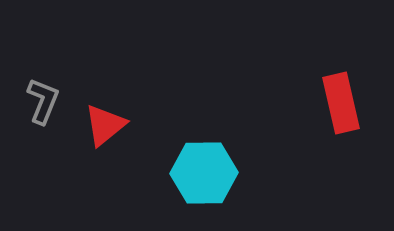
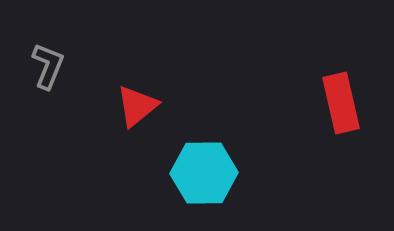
gray L-shape: moved 5 px right, 35 px up
red triangle: moved 32 px right, 19 px up
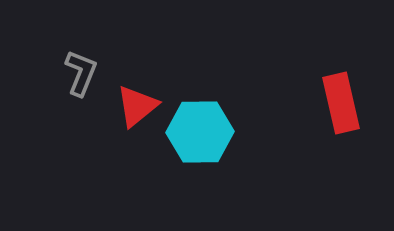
gray L-shape: moved 33 px right, 7 px down
cyan hexagon: moved 4 px left, 41 px up
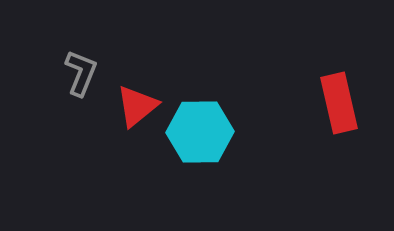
red rectangle: moved 2 px left
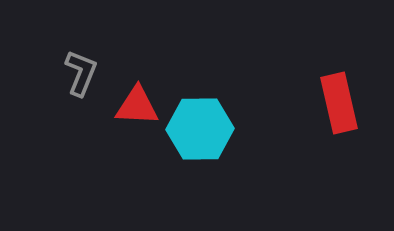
red triangle: rotated 42 degrees clockwise
cyan hexagon: moved 3 px up
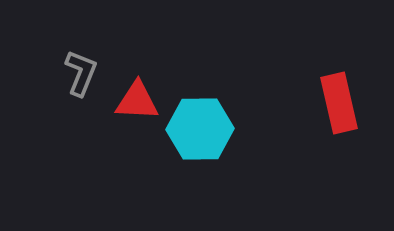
red triangle: moved 5 px up
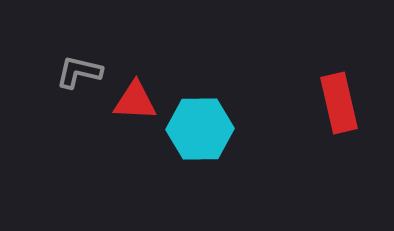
gray L-shape: moved 2 px left, 1 px up; rotated 99 degrees counterclockwise
red triangle: moved 2 px left
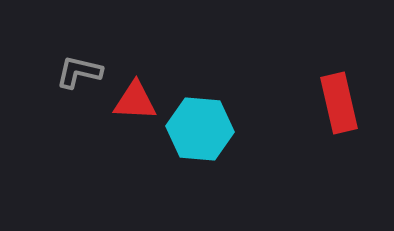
cyan hexagon: rotated 6 degrees clockwise
